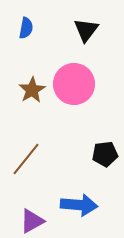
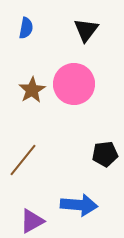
brown line: moved 3 px left, 1 px down
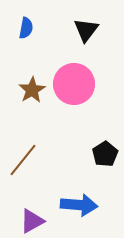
black pentagon: rotated 25 degrees counterclockwise
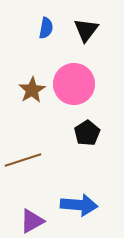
blue semicircle: moved 20 px right
black pentagon: moved 18 px left, 21 px up
brown line: rotated 33 degrees clockwise
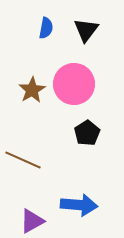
brown line: rotated 42 degrees clockwise
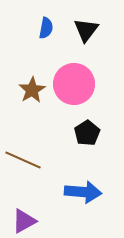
blue arrow: moved 4 px right, 13 px up
purple triangle: moved 8 px left
